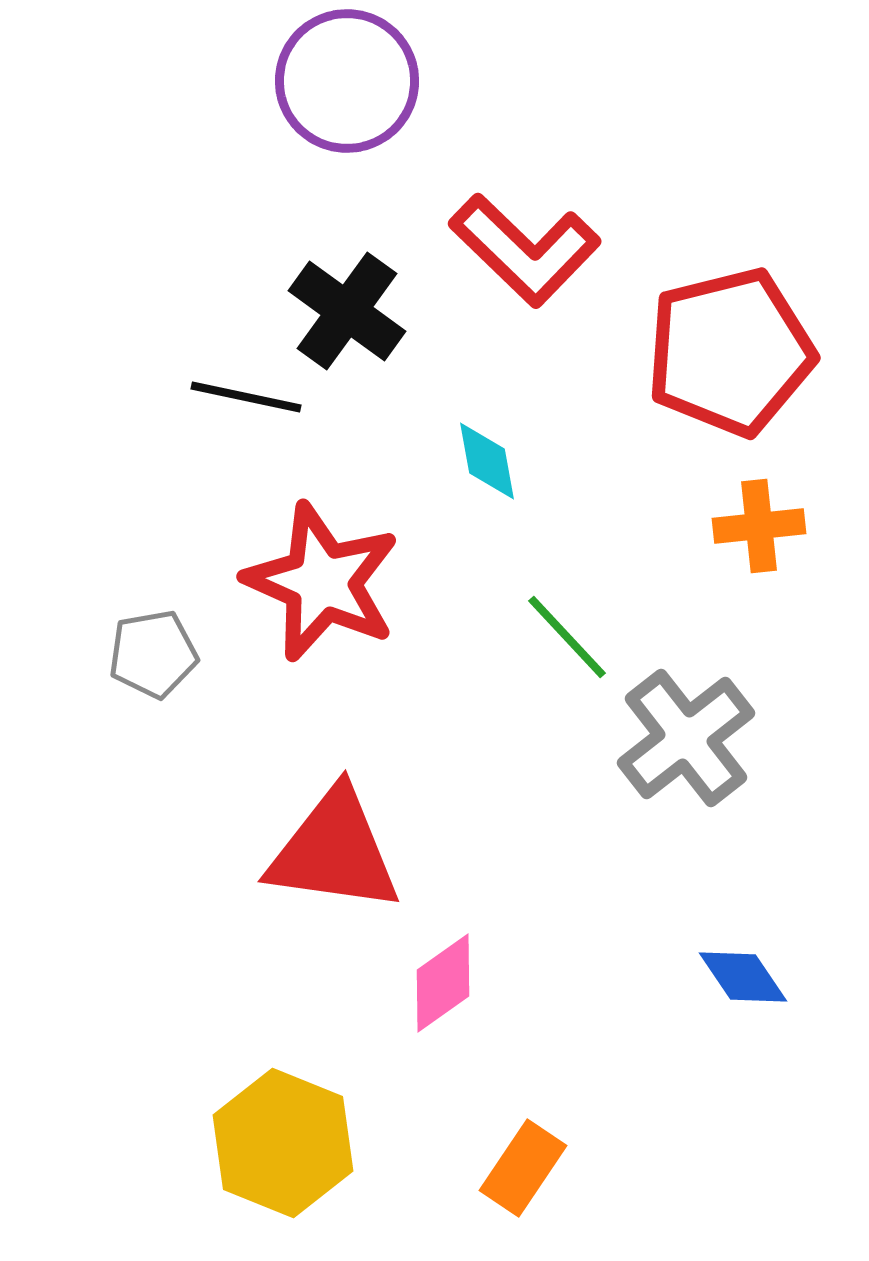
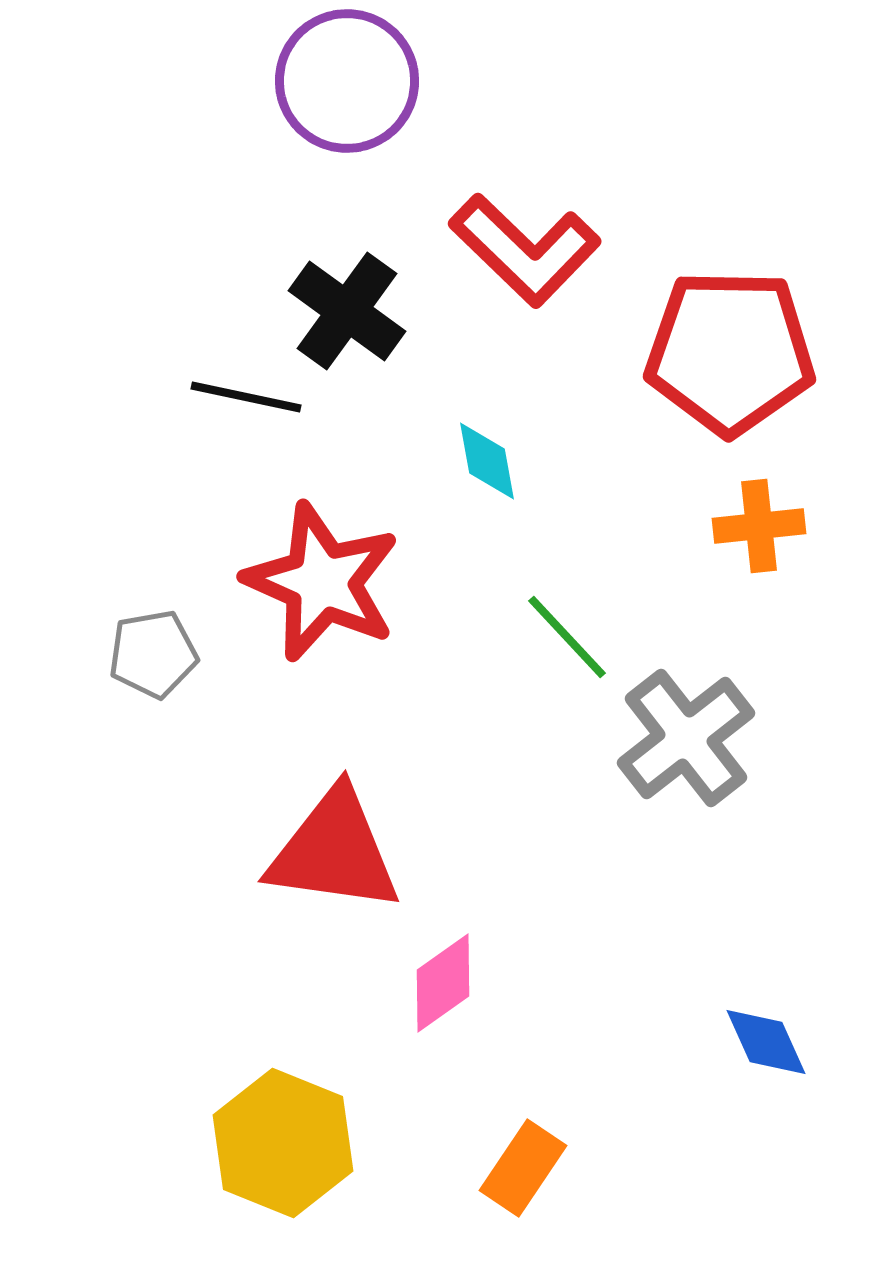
red pentagon: rotated 15 degrees clockwise
blue diamond: moved 23 px right, 65 px down; rotated 10 degrees clockwise
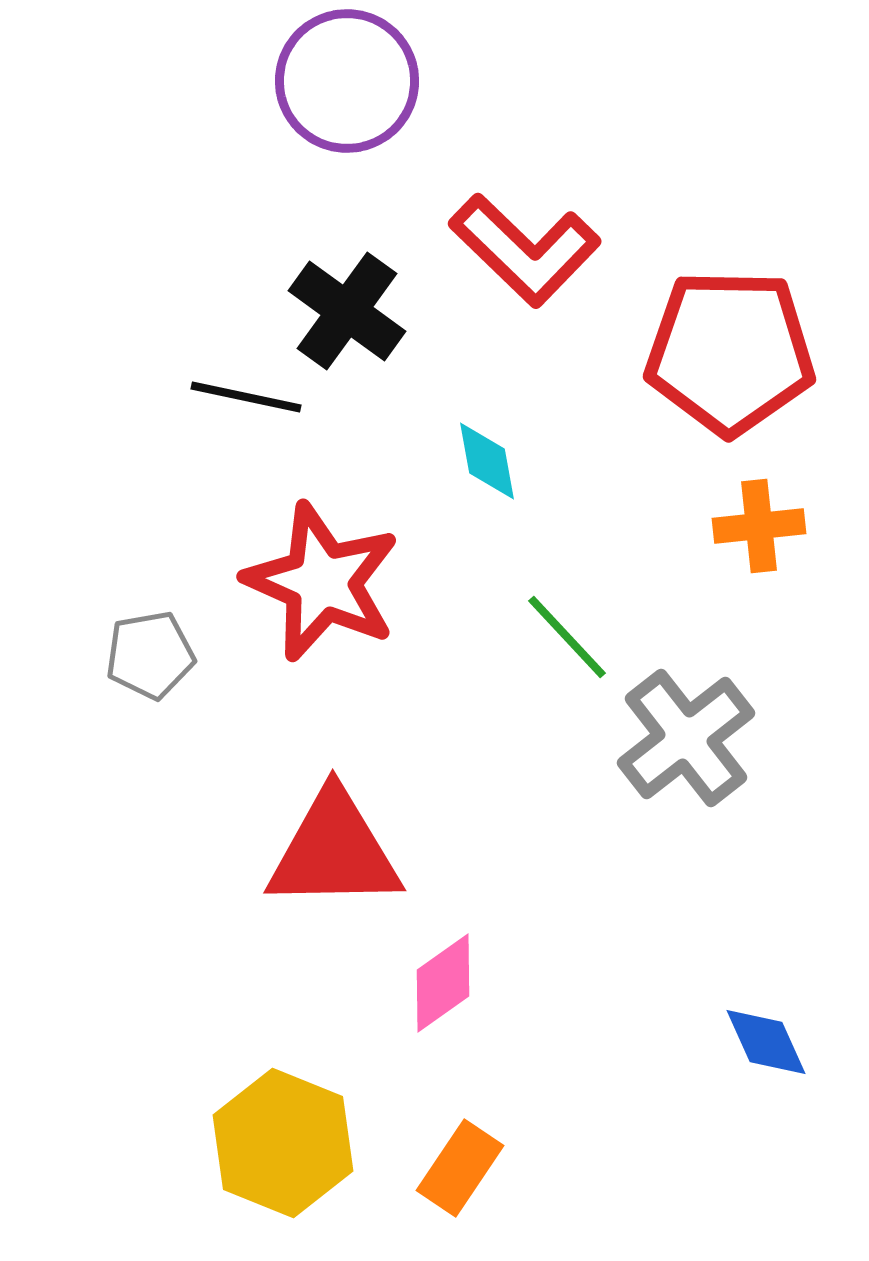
gray pentagon: moved 3 px left, 1 px down
red triangle: rotated 9 degrees counterclockwise
orange rectangle: moved 63 px left
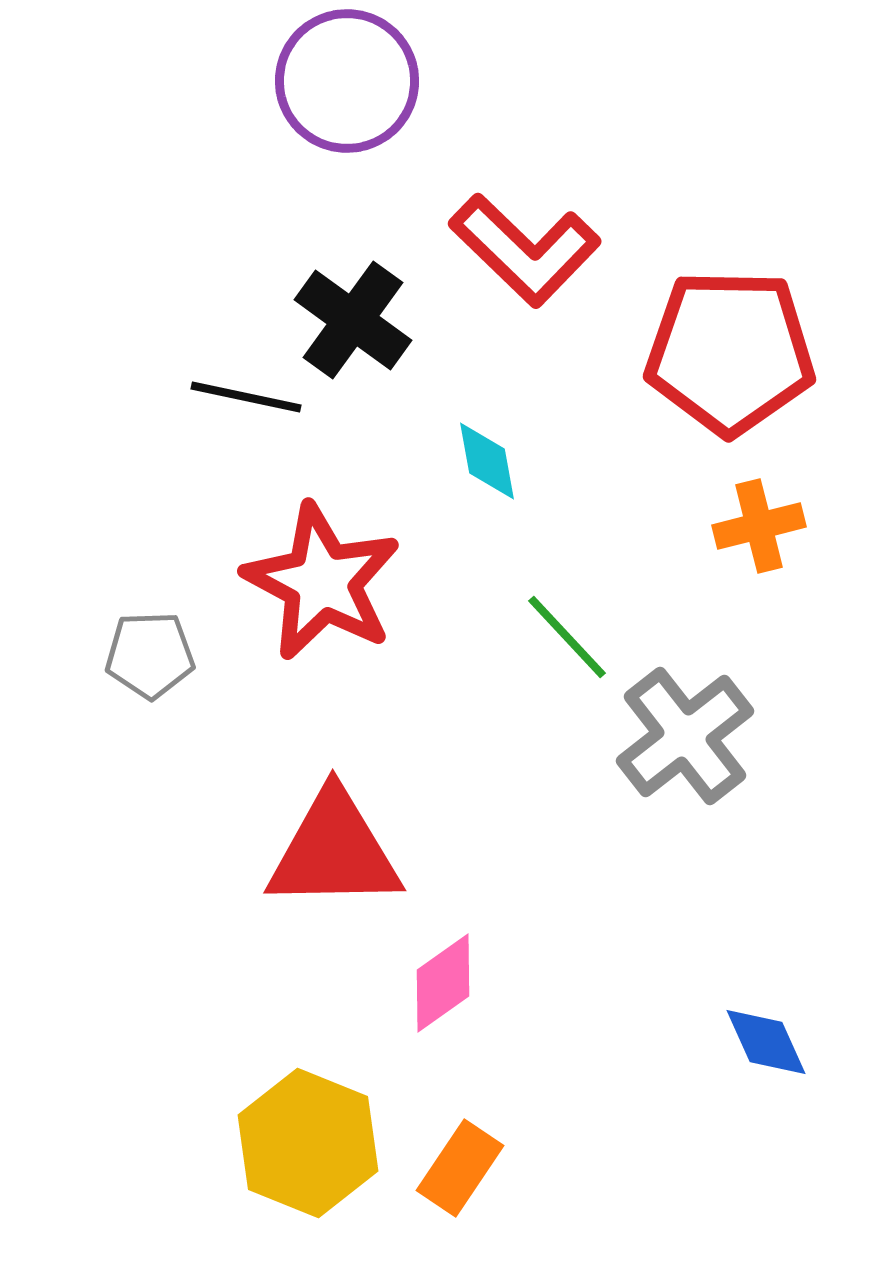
black cross: moved 6 px right, 9 px down
orange cross: rotated 8 degrees counterclockwise
red star: rotated 4 degrees clockwise
gray pentagon: rotated 8 degrees clockwise
gray cross: moved 1 px left, 2 px up
yellow hexagon: moved 25 px right
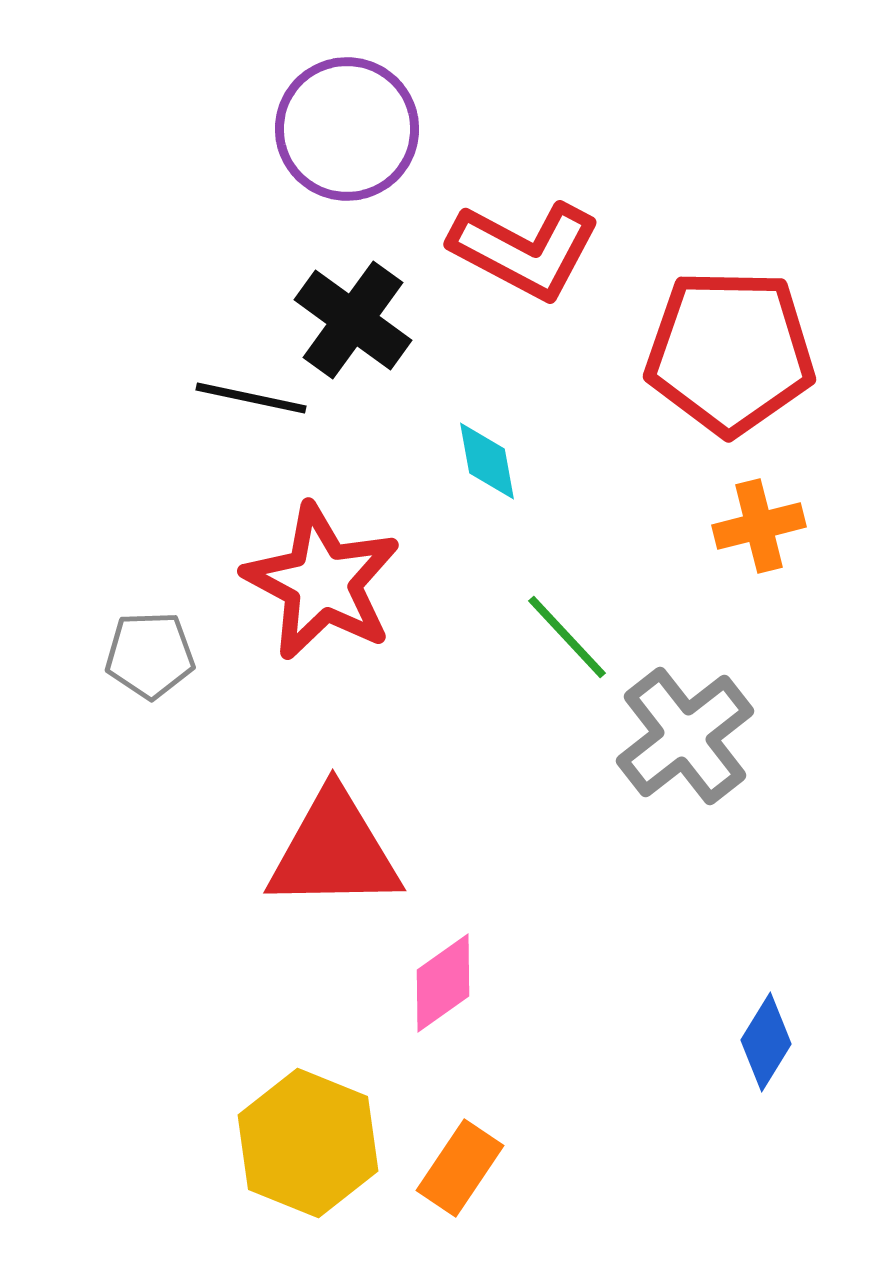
purple circle: moved 48 px down
red L-shape: rotated 16 degrees counterclockwise
black line: moved 5 px right, 1 px down
blue diamond: rotated 56 degrees clockwise
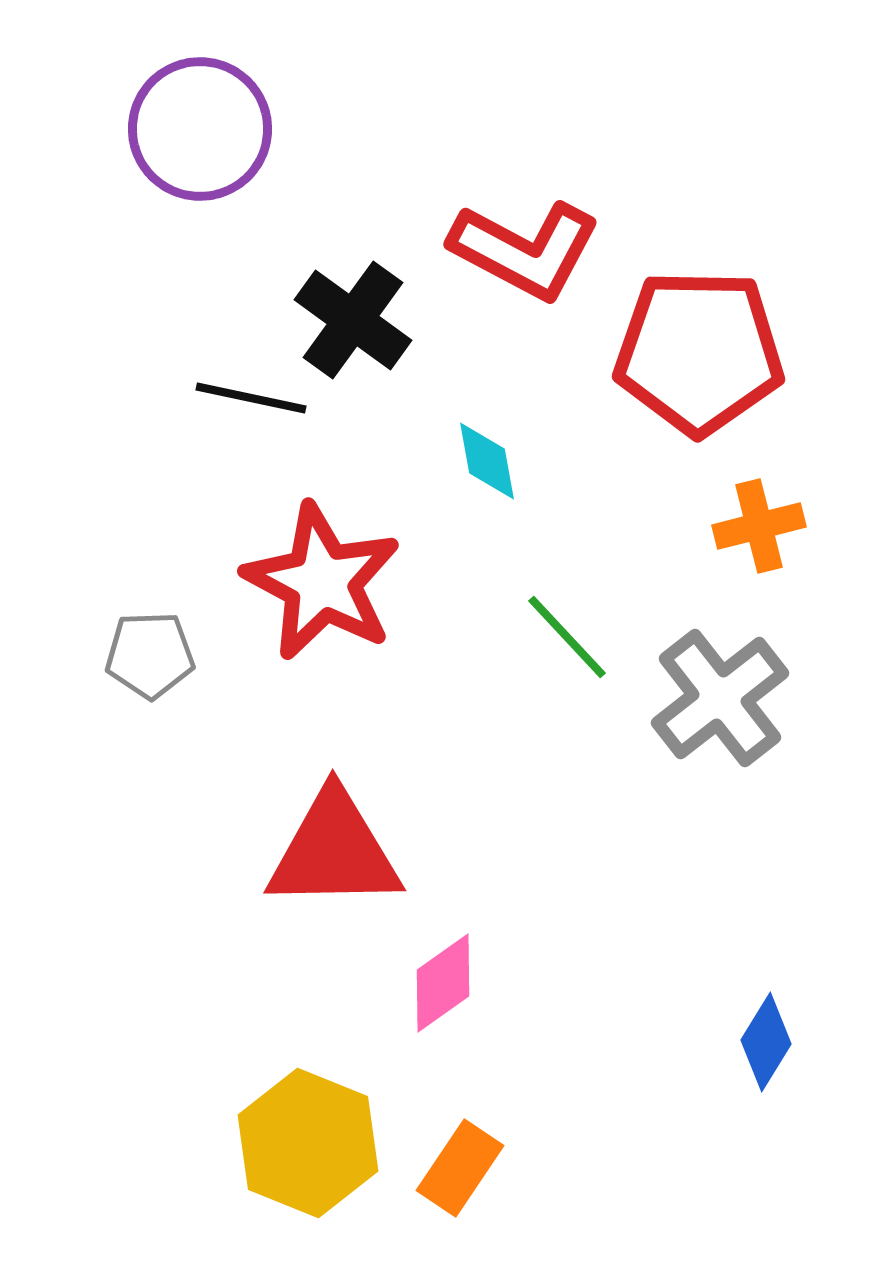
purple circle: moved 147 px left
red pentagon: moved 31 px left
gray cross: moved 35 px right, 38 px up
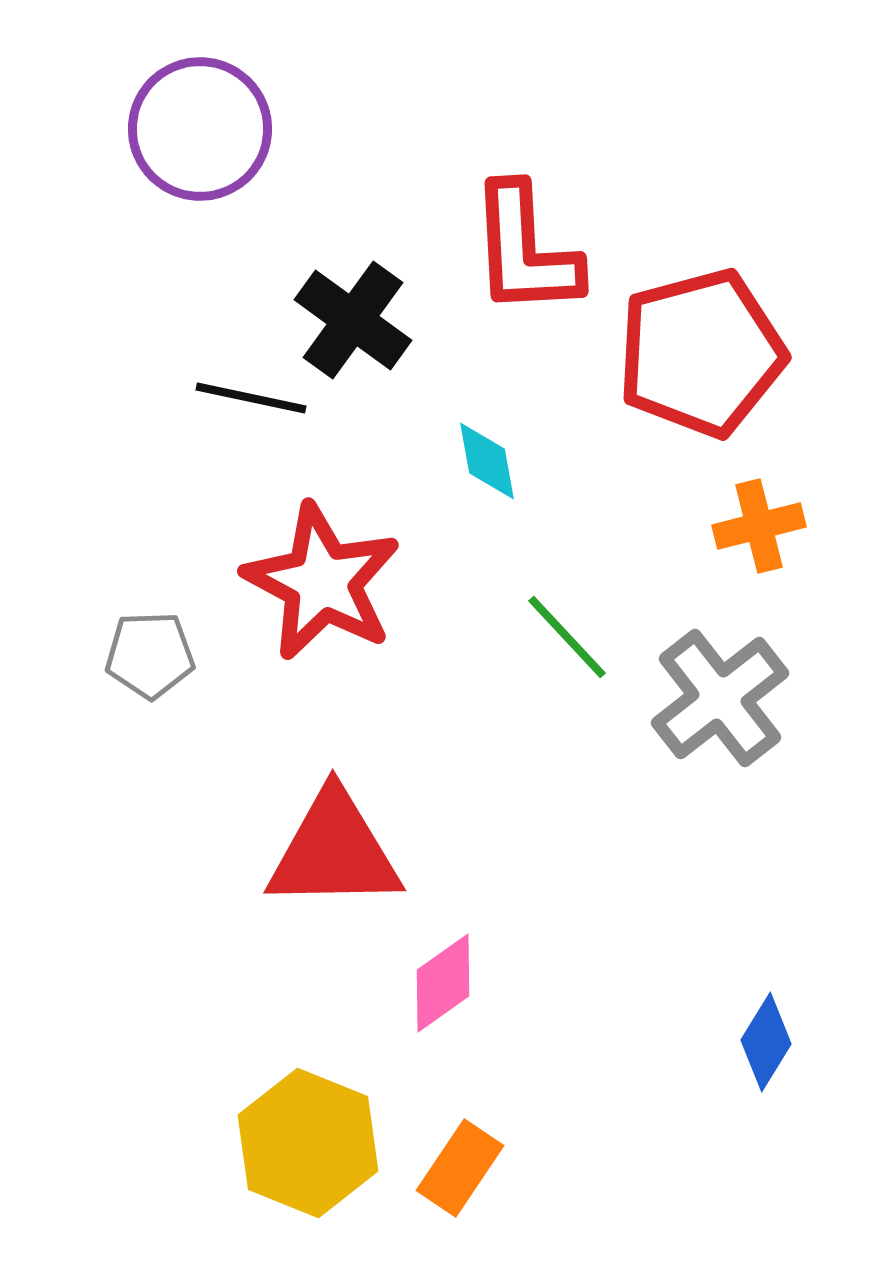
red L-shape: rotated 59 degrees clockwise
red pentagon: moved 2 px right, 1 px down; rotated 16 degrees counterclockwise
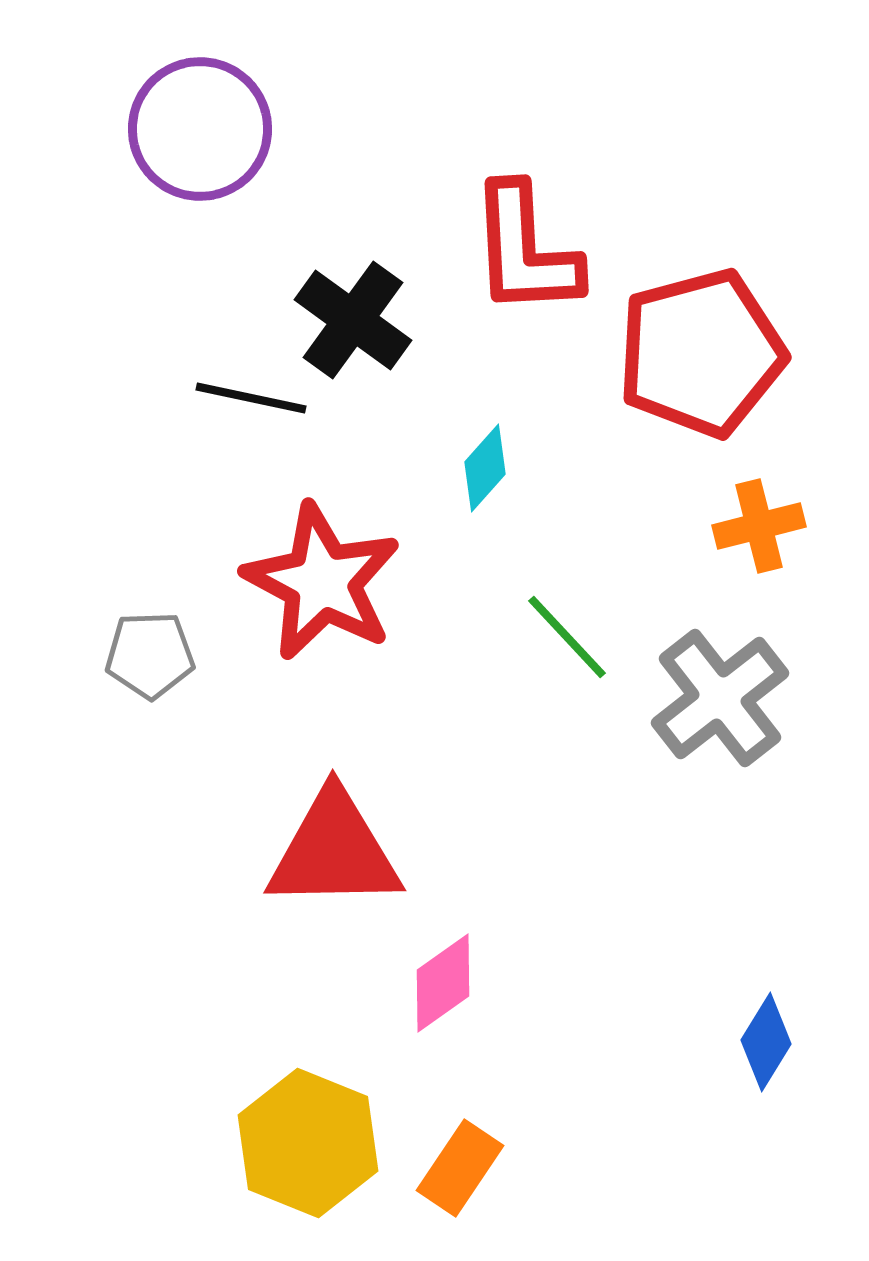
cyan diamond: moved 2 px left, 7 px down; rotated 52 degrees clockwise
